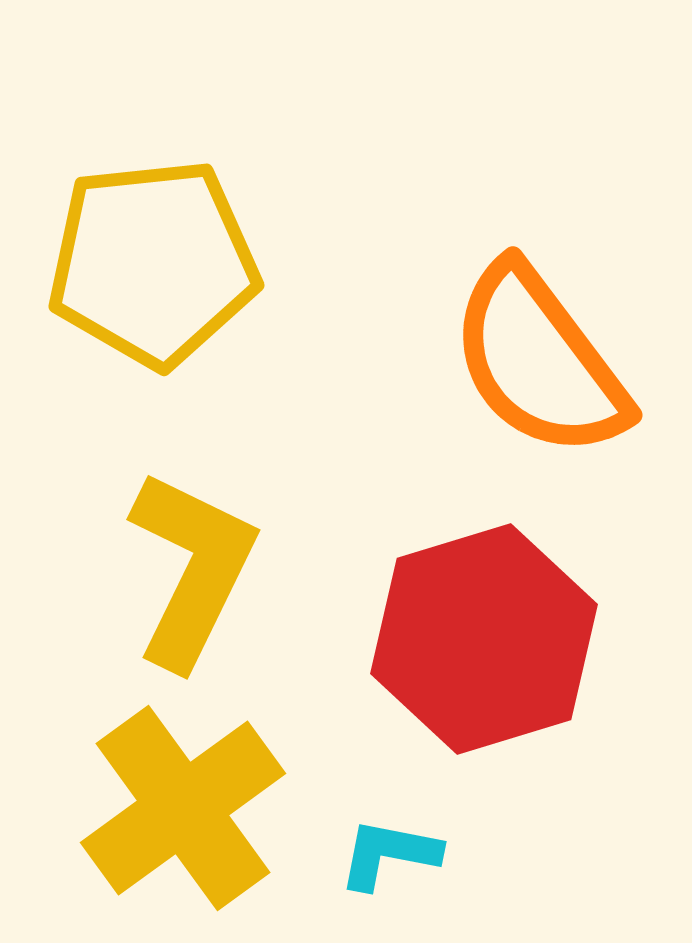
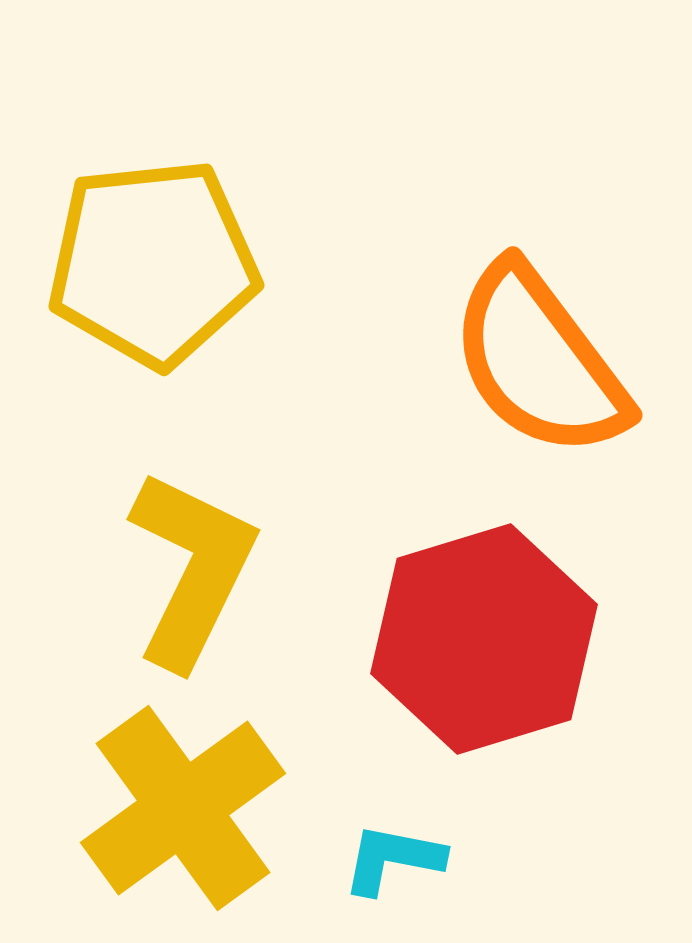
cyan L-shape: moved 4 px right, 5 px down
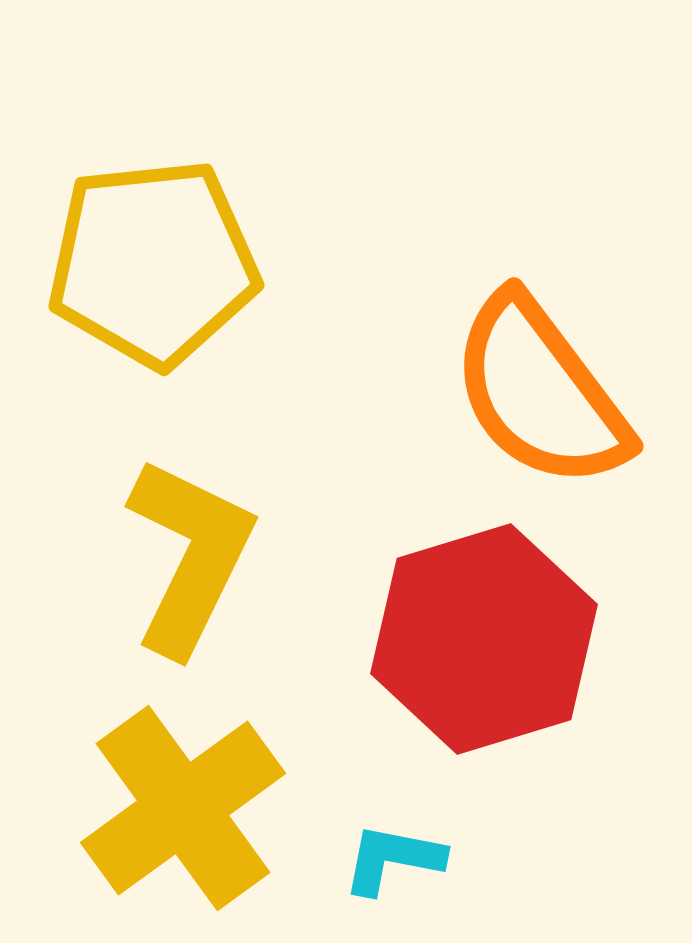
orange semicircle: moved 1 px right, 31 px down
yellow L-shape: moved 2 px left, 13 px up
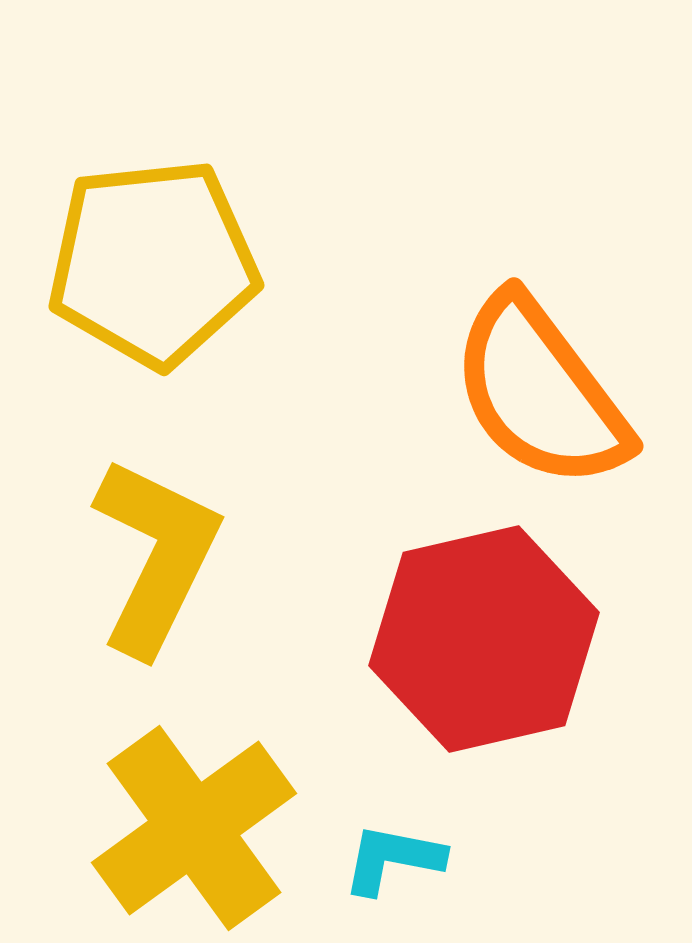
yellow L-shape: moved 34 px left
red hexagon: rotated 4 degrees clockwise
yellow cross: moved 11 px right, 20 px down
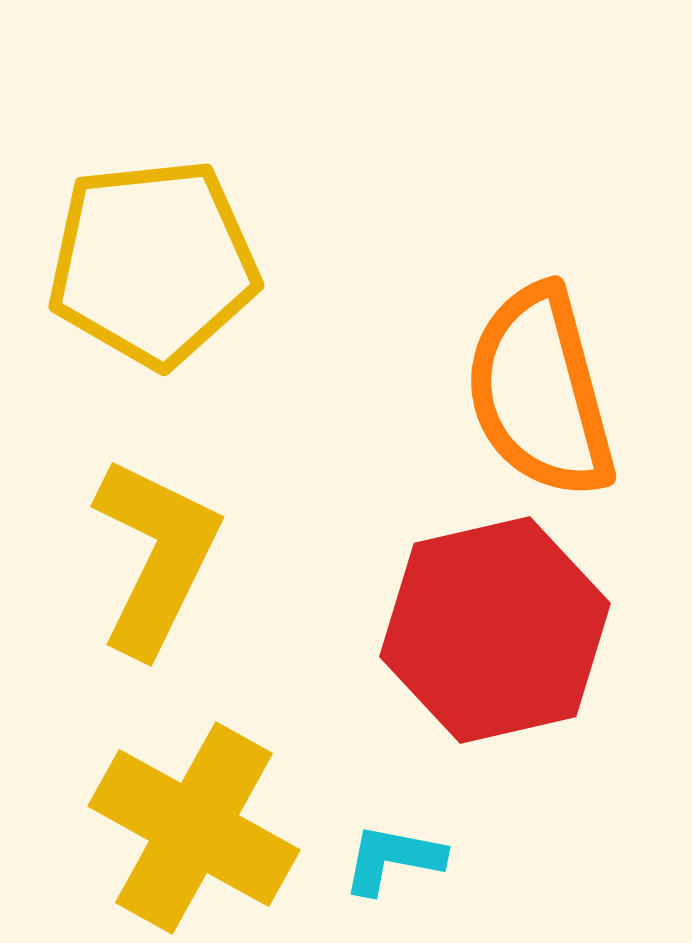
orange semicircle: rotated 22 degrees clockwise
red hexagon: moved 11 px right, 9 px up
yellow cross: rotated 25 degrees counterclockwise
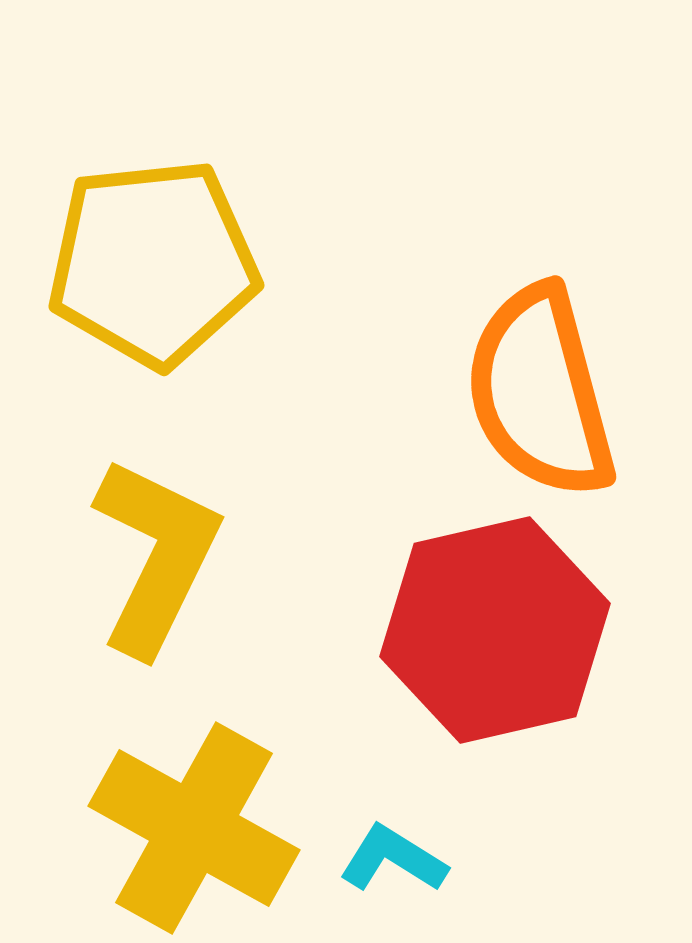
cyan L-shape: rotated 21 degrees clockwise
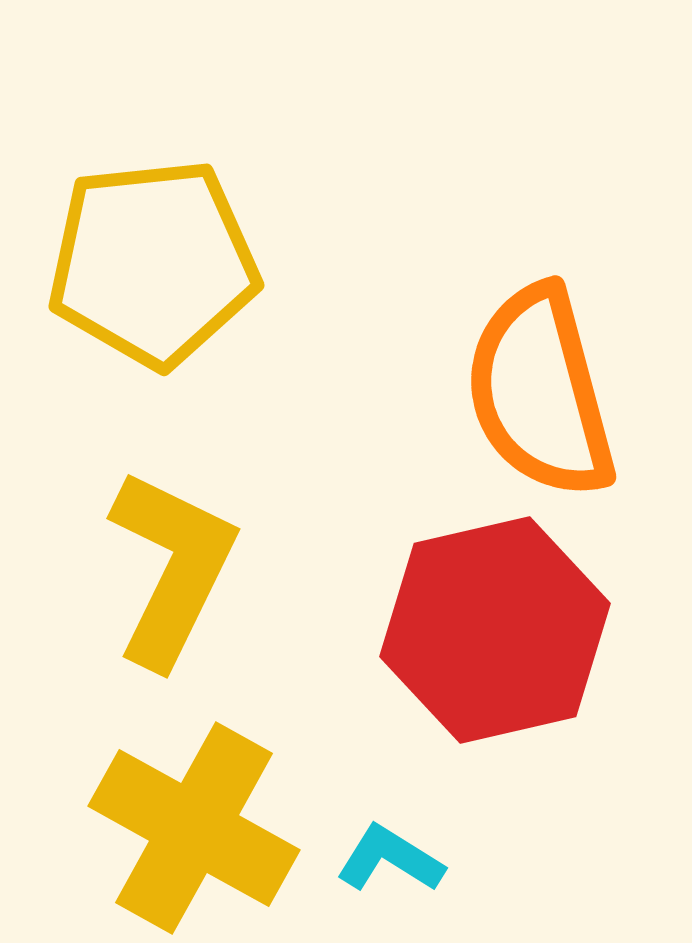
yellow L-shape: moved 16 px right, 12 px down
cyan L-shape: moved 3 px left
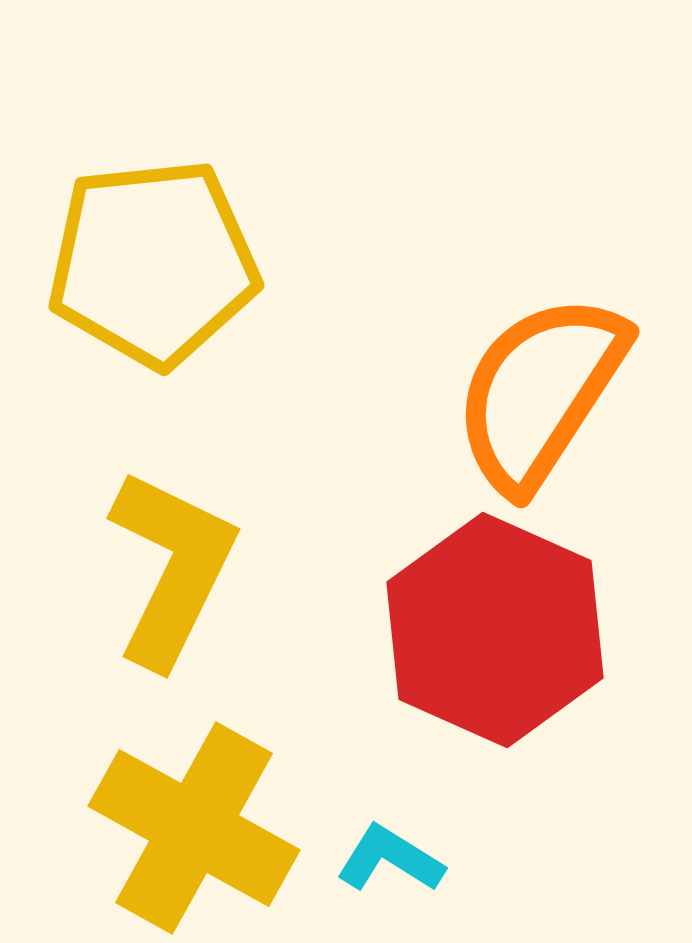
orange semicircle: rotated 48 degrees clockwise
red hexagon: rotated 23 degrees counterclockwise
